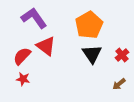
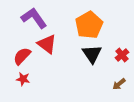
red triangle: moved 1 px right, 2 px up
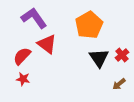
black triangle: moved 7 px right, 4 px down
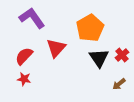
purple L-shape: moved 2 px left
orange pentagon: moved 1 px right, 3 px down
red triangle: moved 9 px right, 4 px down; rotated 35 degrees clockwise
red semicircle: moved 2 px right
red star: moved 1 px right
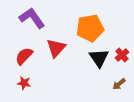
orange pentagon: rotated 20 degrees clockwise
red star: moved 4 px down
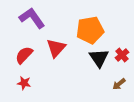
orange pentagon: moved 2 px down
red semicircle: moved 1 px up
